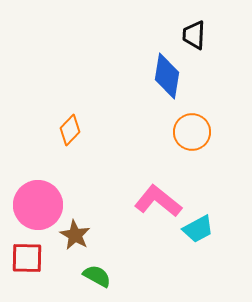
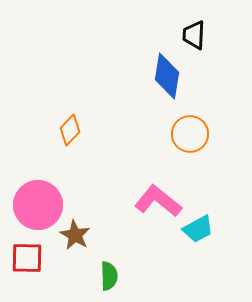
orange circle: moved 2 px left, 2 px down
green semicircle: moved 12 px right; rotated 60 degrees clockwise
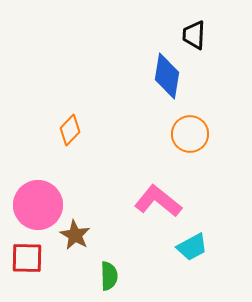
cyan trapezoid: moved 6 px left, 18 px down
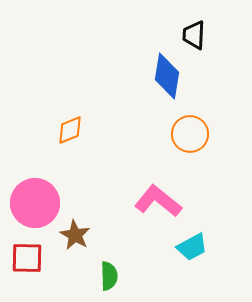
orange diamond: rotated 24 degrees clockwise
pink circle: moved 3 px left, 2 px up
